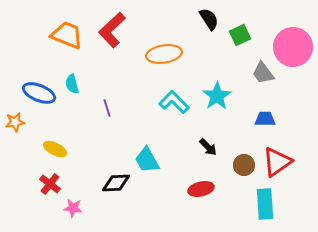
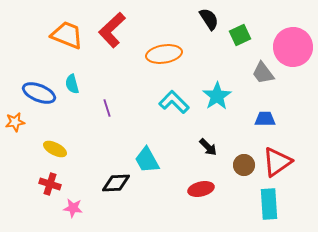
red cross: rotated 20 degrees counterclockwise
cyan rectangle: moved 4 px right
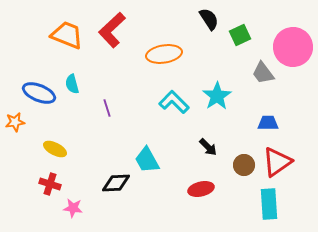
blue trapezoid: moved 3 px right, 4 px down
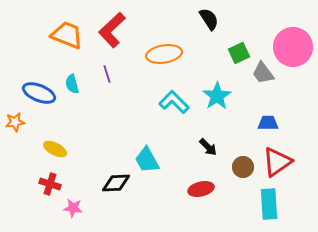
green square: moved 1 px left, 18 px down
purple line: moved 34 px up
brown circle: moved 1 px left, 2 px down
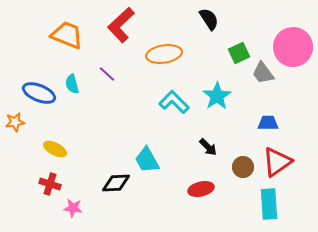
red L-shape: moved 9 px right, 5 px up
purple line: rotated 30 degrees counterclockwise
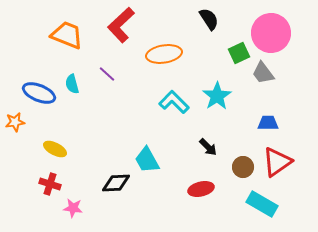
pink circle: moved 22 px left, 14 px up
cyan rectangle: moved 7 px left; rotated 56 degrees counterclockwise
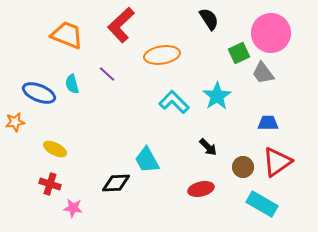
orange ellipse: moved 2 px left, 1 px down
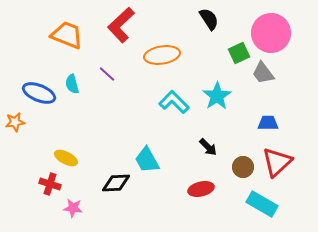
yellow ellipse: moved 11 px right, 9 px down
red triangle: rotated 8 degrees counterclockwise
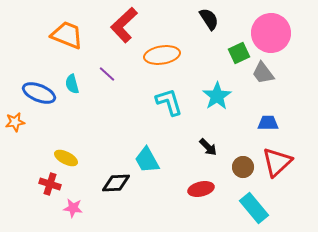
red L-shape: moved 3 px right
cyan L-shape: moved 5 px left; rotated 28 degrees clockwise
cyan rectangle: moved 8 px left, 4 px down; rotated 20 degrees clockwise
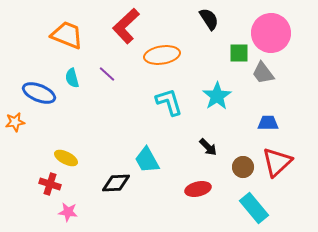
red L-shape: moved 2 px right, 1 px down
green square: rotated 25 degrees clockwise
cyan semicircle: moved 6 px up
red ellipse: moved 3 px left
pink star: moved 5 px left, 4 px down
